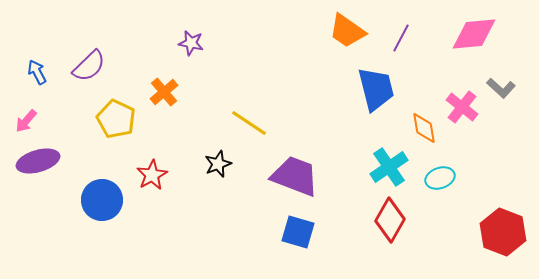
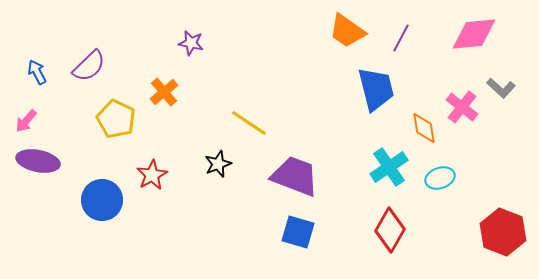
purple ellipse: rotated 27 degrees clockwise
red diamond: moved 10 px down
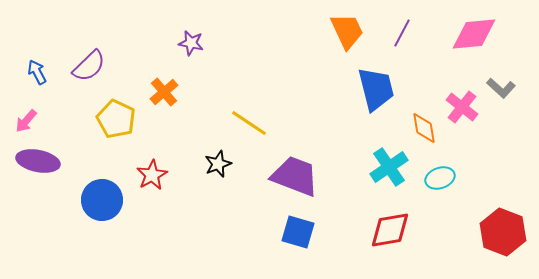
orange trapezoid: rotated 150 degrees counterclockwise
purple line: moved 1 px right, 5 px up
red diamond: rotated 51 degrees clockwise
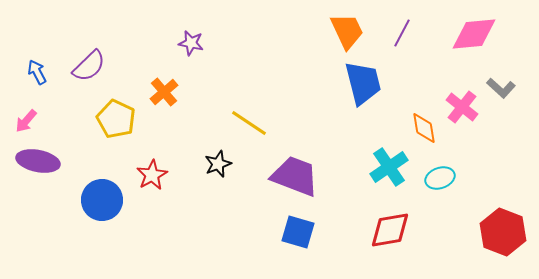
blue trapezoid: moved 13 px left, 6 px up
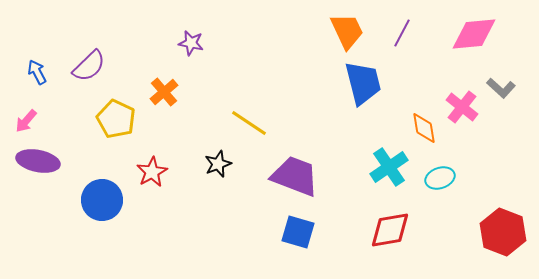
red star: moved 3 px up
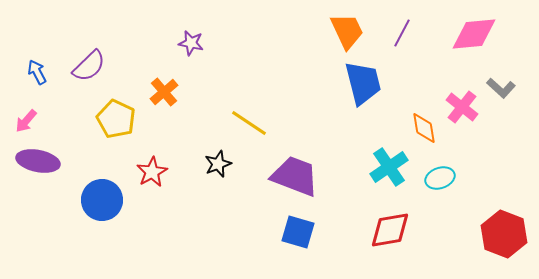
red hexagon: moved 1 px right, 2 px down
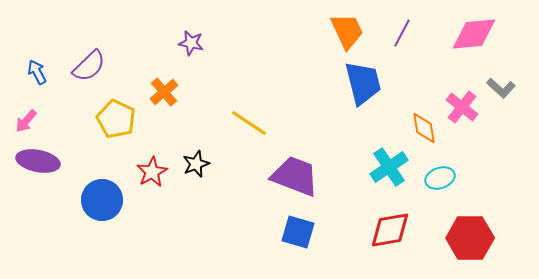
black star: moved 22 px left
red hexagon: moved 34 px left, 4 px down; rotated 21 degrees counterclockwise
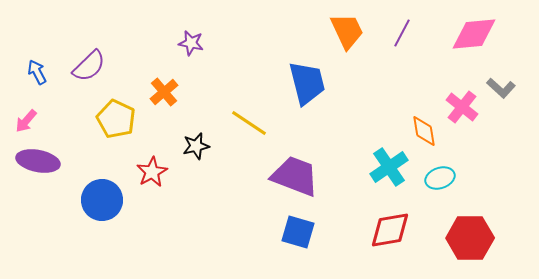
blue trapezoid: moved 56 px left
orange diamond: moved 3 px down
black star: moved 18 px up; rotated 8 degrees clockwise
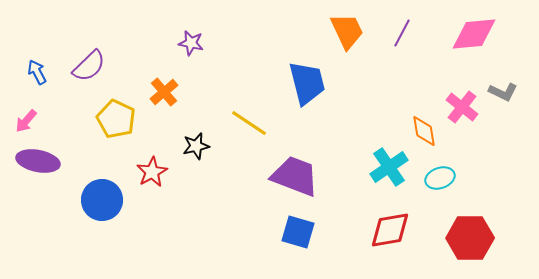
gray L-shape: moved 2 px right, 4 px down; rotated 16 degrees counterclockwise
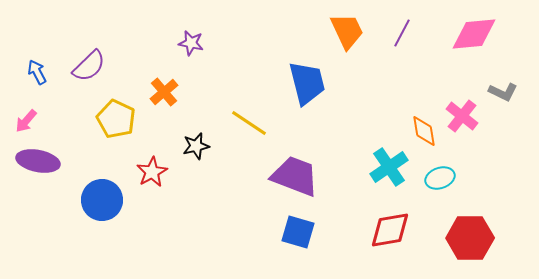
pink cross: moved 9 px down
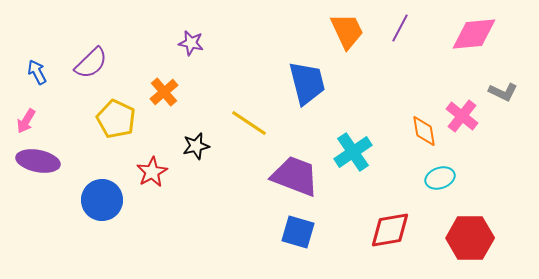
purple line: moved 2 px left, 5 px up
purple semicircle: moved 2 px right, 3 px up
pink arrow: rotated 10 degrees counterclockwise
cyan cross: moved 36 px left, 15 px up
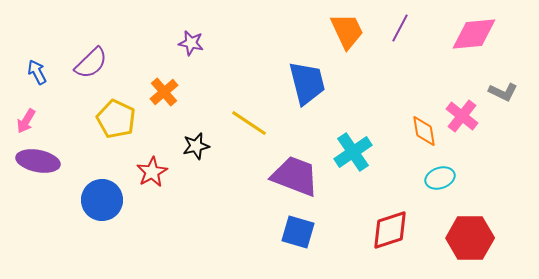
red diamond: rotated 9 degrees counterclockwise
